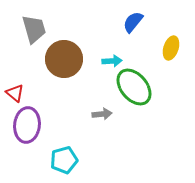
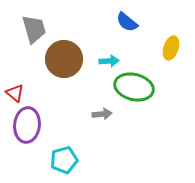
blue semicircle: moved 6 px left; rotated 90 degrees counterclockwise
cyan arrow: moved 3 px left
green ellipse: rotated 36 degrees counterclockwise
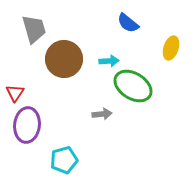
blue semicircle: moved 1 px right, 1 px down
green ellipse: moved 1 px left, 1 px up; rotated 18 degrees clockwise
red triangle: rotated 24 degrees clockwise
